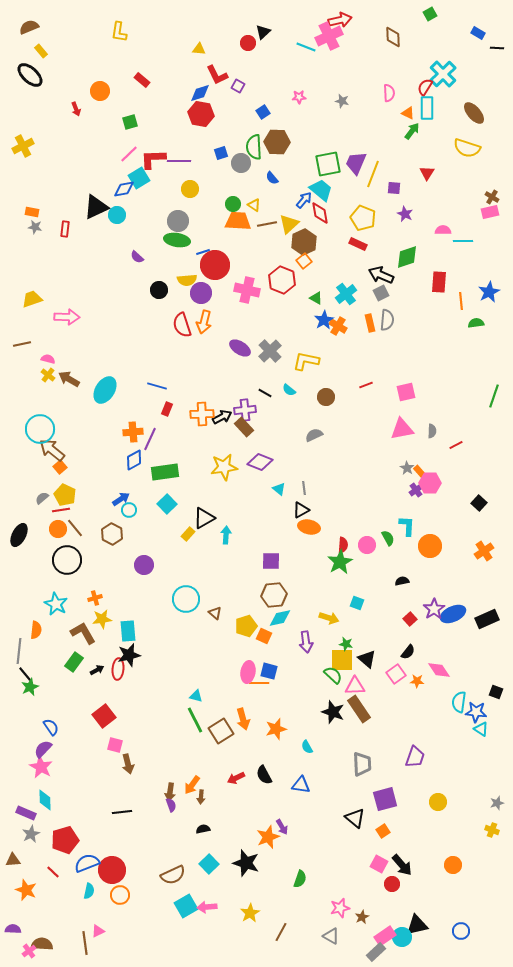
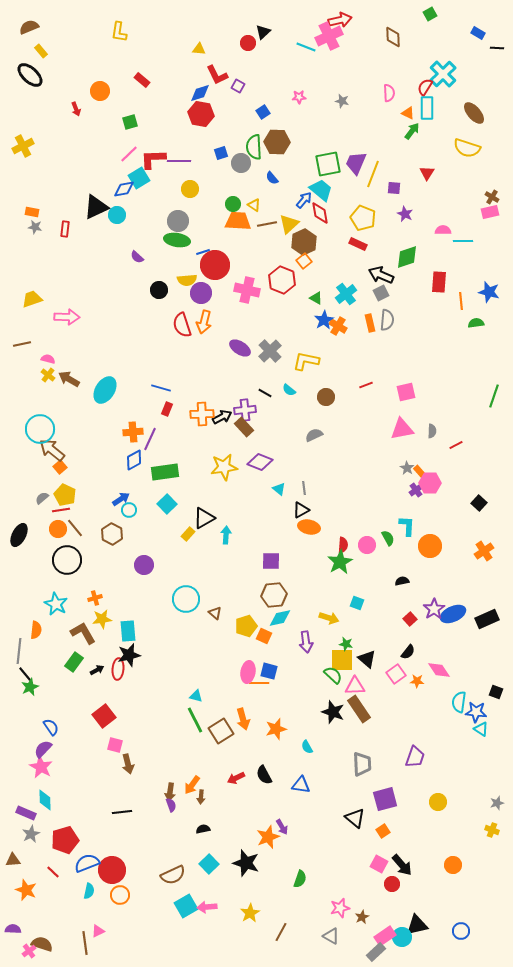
blue star at (489, 292): rotated 30 degrees counterclockwise
blue line at (157, 386): moved 4 px right, 2 px down
brown semicircle at (42, 944): rotated 15 degrees clockwise
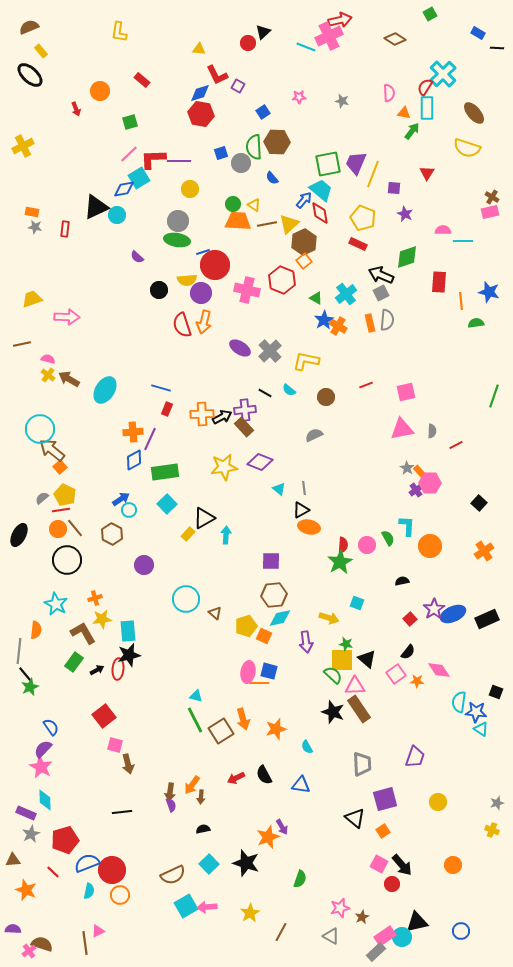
brown diamond at (393, 37): moved 2 px right, 2 px down; rotated 55 degrees counterclockwise
orange triangle at (408, 113): moved 4 px left; rotated 16 degrees counterclockwise
black triangle at (417, 925): moved 3 px up
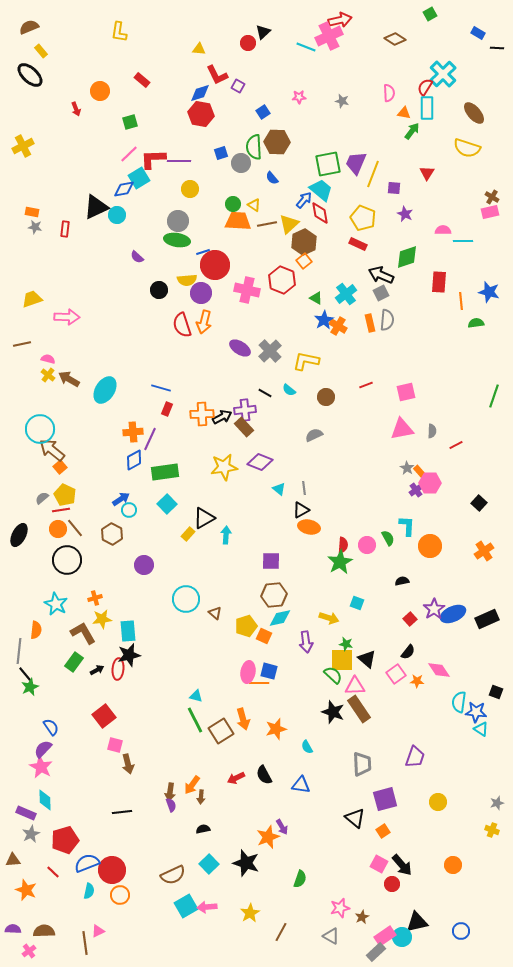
brown semicircle at (42, 944): moved 2 px right, 13 px up; rotated 20 degrees counterclockwise
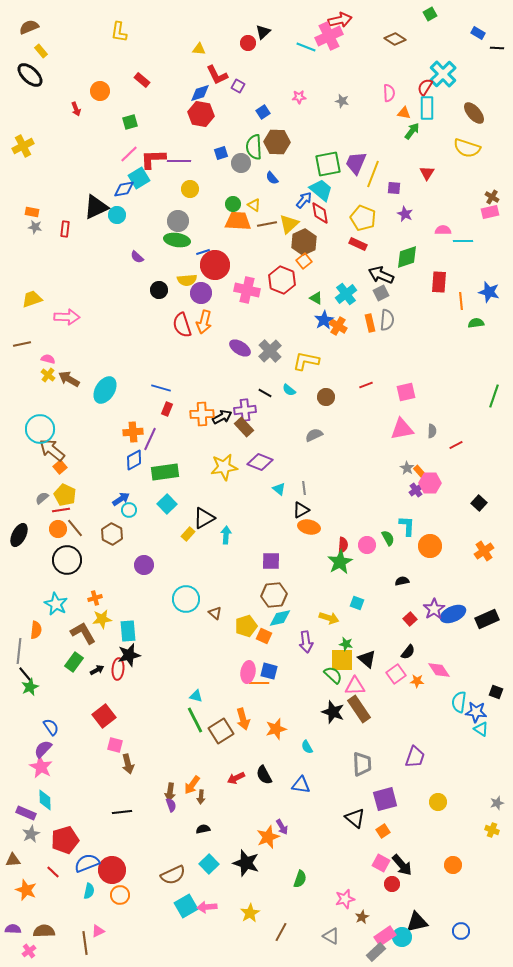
pink square at (379, 864): moved 2 px right, 1 px up
pink star at (340, 908): moved 5 px right, 9 px up
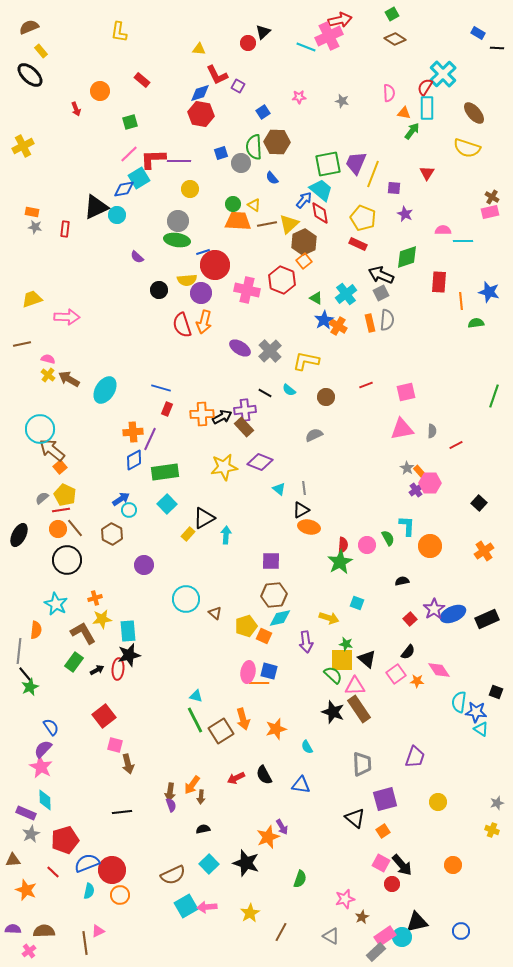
green square at (430, 14): moved 38 px left
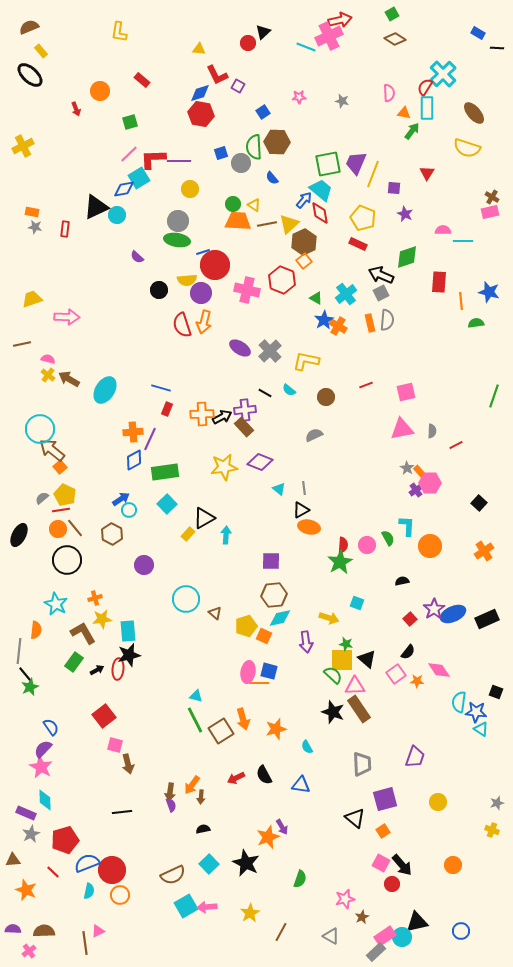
black star at (246, 863): rotated 8 degrees clockwise
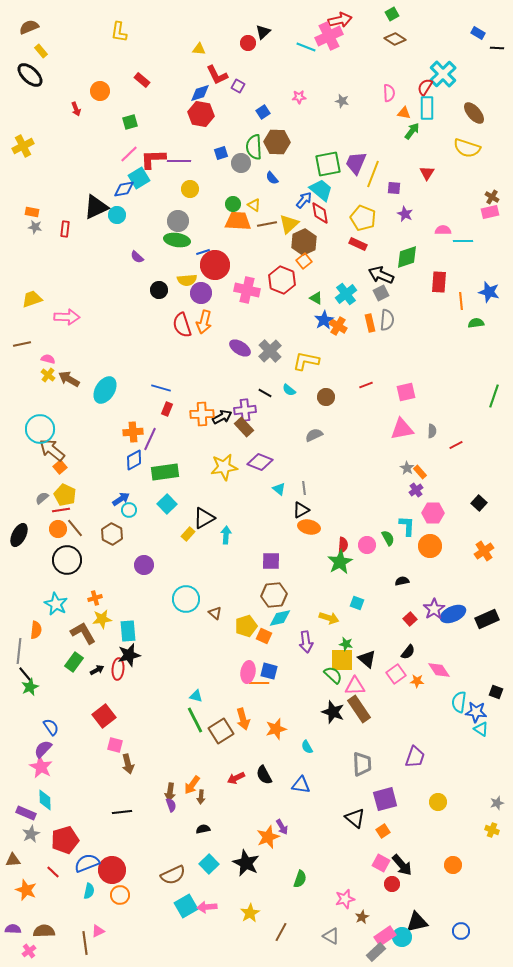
pink hexagon at (430, 483): moved 3 px right, 30 px down
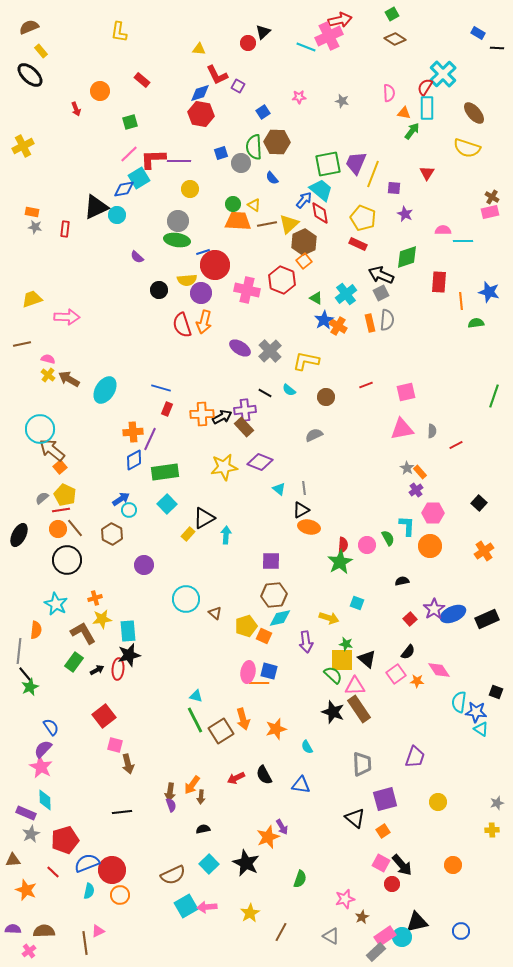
yellow cross at (492, 830): rotated 24 degrees counterclockwise
